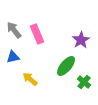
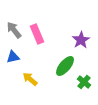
green ellipse: moved 1 px left
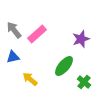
pink rectangle: rotated 72 degrees clockwise
purple star: moved 1 px up; rotated 12 degrees clockwise
green ellipse: moved 1 px left
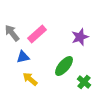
gray arrow: moved 2 px left, 3 px down
purple star: moved 1 px left, 2 px up
blue triangle: moved 10 px right
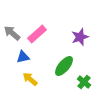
gray arrow: rotated 12 degrees counterclockwise
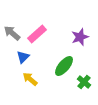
blue triangle: rotated 32 degrees counterclockwise
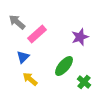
gray arrow: moved 5 px right, 11 px up
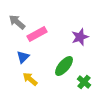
pink rectangle: rotated 12 degrees clockwise
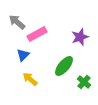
blue triangle: moved 2 px up
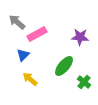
purple star: rotated 24 degrees clockwise
